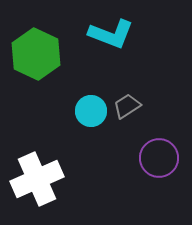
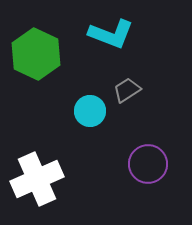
gray trapezoid: moved 16 px up
cyan circle: moved 1 px left
purple circle: moved 11 px left, 6 px down
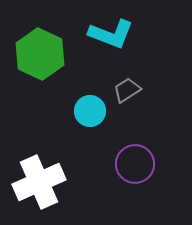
green hexagon: moved 4 px right
purple circle: moved 13 px left
white cross: moved 2 px right, 3 px down
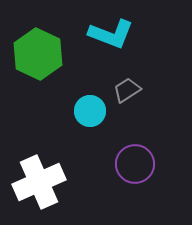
green hexagon: moved 2 px left
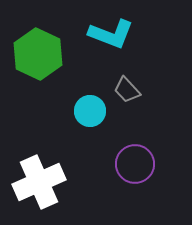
gray trapezoid: rotated 100 degrees counterclockwise
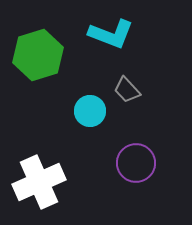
green hexagon: moved 1 px down; rotated 18 degrees clockwise
purple circle: moved 1 px right, 1 px up
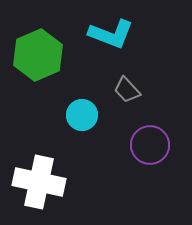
green hexagon: rotated 6 degrees counterclockwise
cyan circle: moved 8 px left, 4 px down
purple circle: moved 14 px right, 18 px up
white cross: rotated 36 degrees clockwise
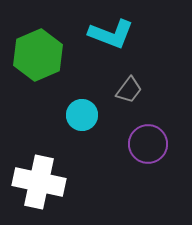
gray trapezoid: moved 2 px right; rotated 100 degrees counterclockwise
purple circle: moved 2 px left, 1 px up
